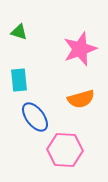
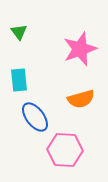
green triangle: rotated 36 degrees clockwise
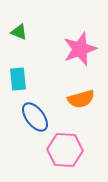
green triangle: rotated 30 degrees counterclockwise
cyan rectangle: moved 1 px left, 1 px up
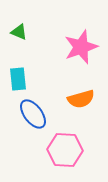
pink star: moved 1 px right, 2 px up
blue ellipse: moved 2 px left, 3 px up
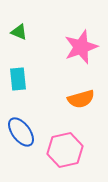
blue ellipse: moved 12 px left, 18 px down
pink hexagon: rotated 16 degrees counterclockwise
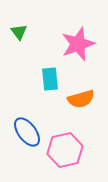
green triangle: rotated 30 degrees clockwise
pink star: moved 3 px left, 3 px up
cyan rectangle: moved 32 px right
blue ellipse: moved 6 px right
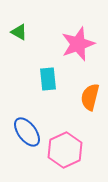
green triangle: rotated 24 degrees counterclockwise
cyan rectangle: moved 2 px left
orange semicircle: moved 9 px right, 2 px up; rotated 120 degrees clockwise
pink hexagon: rotated 12 degrees counterclockwise
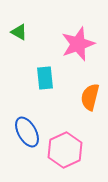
cyan rectangle: moved 3 px left, 1 px up
blue ellipse: rotated 8 degrees clockwise
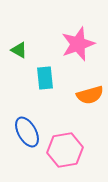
green triangle: moved 18 px down
orange semicircle: moved 2 px up; rotated 120 degrees counterclockwise
pink hexagon: rotated 16 degrees clockwise
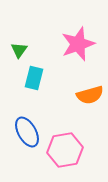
green triangle: rotated 36 degrees clockwise
cyan rectangle: moved 11 px left; rotated 20 degrees clockwise
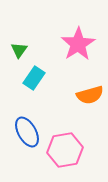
pink star: rotated 12 degrees counterclockwise
cyan rectangle: rotated 20 degrees clockwise
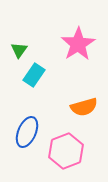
cyan rectangle: moved 3 px up
orange semicircle: moved 6 px left, 12 px down
blue ellipse: rotated 52 degrees clockwise
pink hexagon: moved 1 px right, 1 px down; rotated 12 degrees counterclockwise
